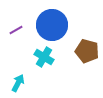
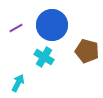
purple line: moved 2 px up
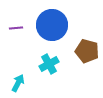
purple line: rotated 24 degrees clockwise
cyan cross: moved 5 px right, 7 px down; rotated 30 degrees clockwise
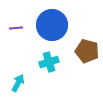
cyan cross: moved 2 px up; rotated 12 degrees clockwise
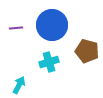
cyan arrow: moved 1 px right, 2 px down
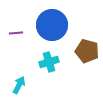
purple line: moved 5 px down
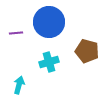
blue circle: moved 3 px left, 3 px up
cyan arrow: rotated 12 degrees counterclockwise
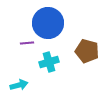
blue circle: moved 1 px left, 1 px down
purple line: moved 11 px right, 10 px down
cyan arrow: rotated 60 degrees clockwise
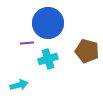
cyan cross: moved 1 px left, 3 px up
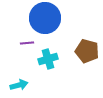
blue circle: moved 3 px left, 5 px up
